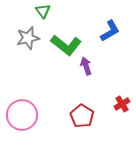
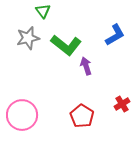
blue L-shape: moved 5 px right, 4 px down
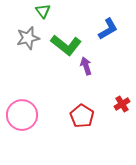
blue L-shape: moved 7 px left, 6 px up
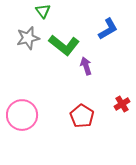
green L-shape: moved 2 px left
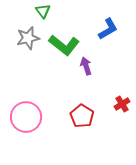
pink circle: moved 4 px right, 2 px down
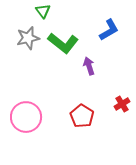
blue L-shape: moved 1 px right, 1 px down
green L-shape: moved 1 px left, 2 px up
purple arrow: moved 3 px right
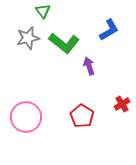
green L-shape: moved 1 px right
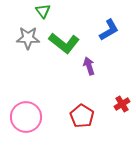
gray star: rotated 15 degrees clockwise
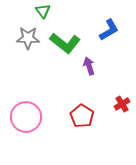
green L-shape: moved 1 px right
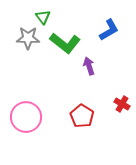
green triangle: moved 6 px down
red cross: rotated 28 degrees counterclockwise
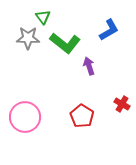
pink circle: moved 1 px left
